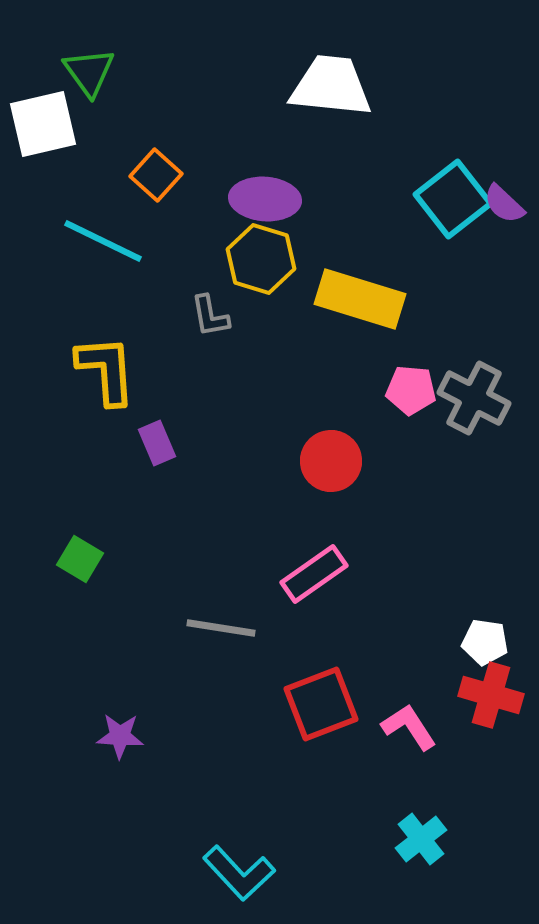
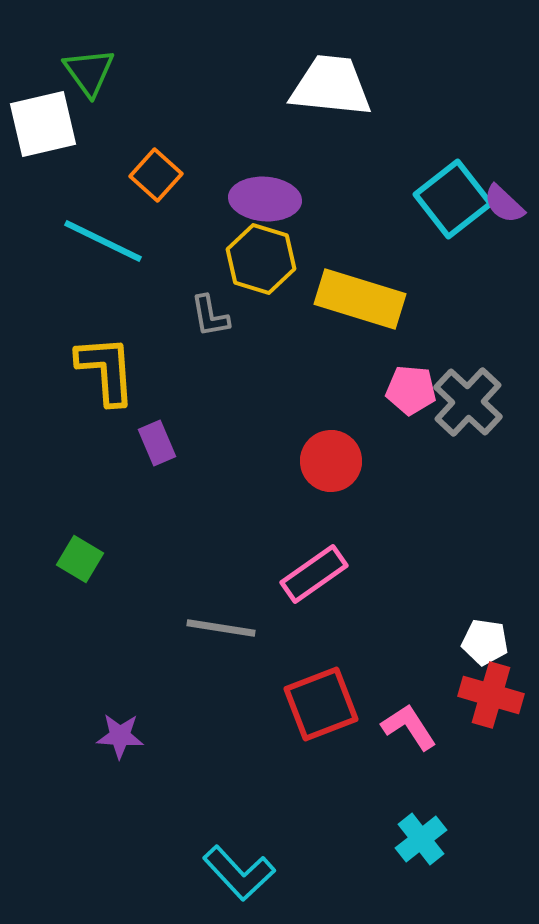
gray cross: moved 6 px left, 4 px down; rotated 16 degrees clockwise
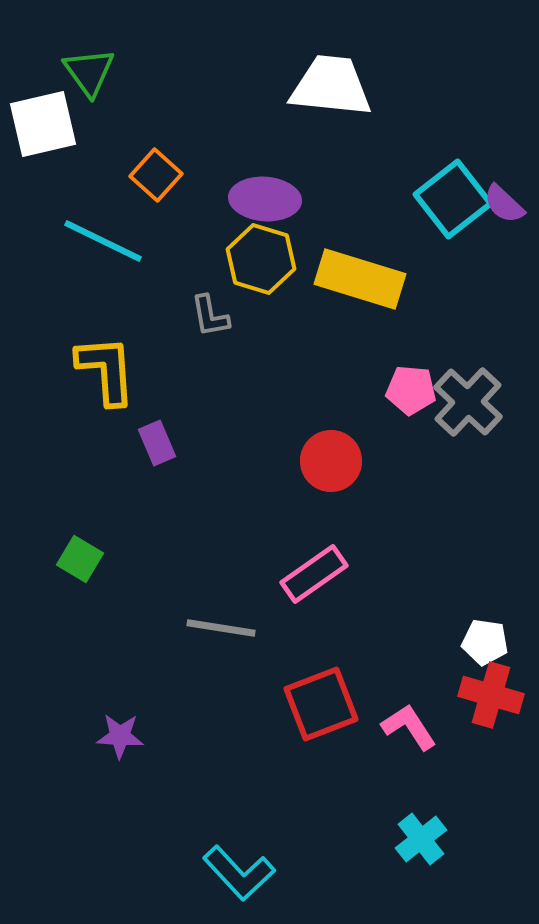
yellow rectangle: moved 20 px up
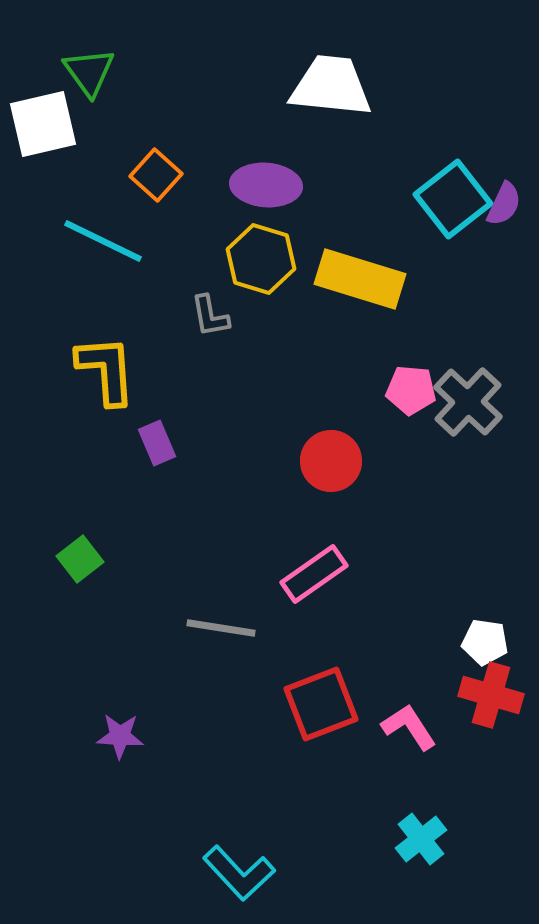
purple ellipse: moved 1 px right, 14 px up
purple semicircle: rotated 108 degrees counterclockwise
green square: rotated 21 degrees clockwise
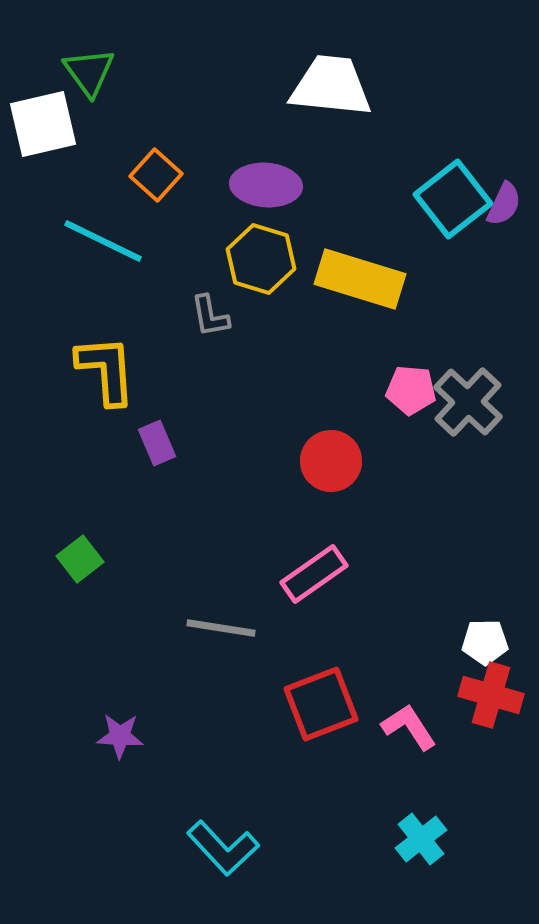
white pentagon: rotated 9 degrees counterclockwise
cyan L-shape: moved 16 px left, 25 px up
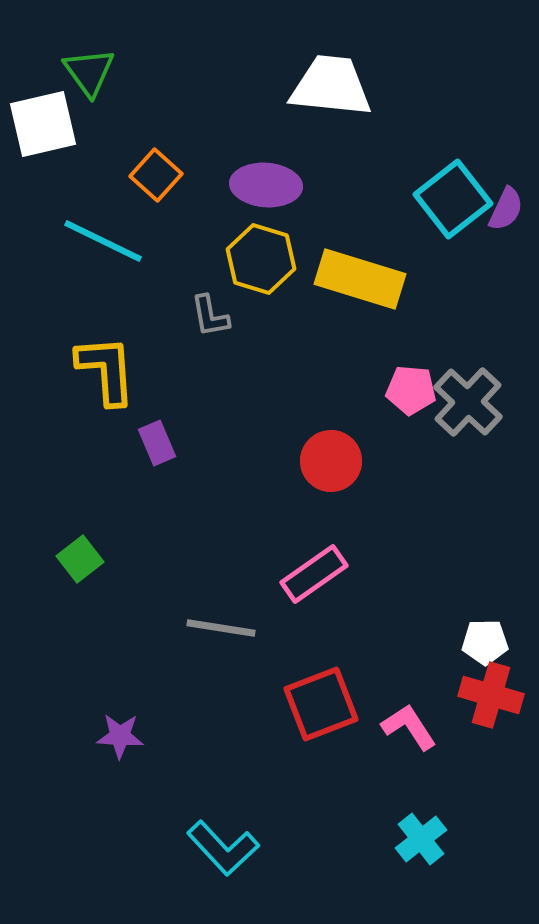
purple semicircle: moved 2 px right, 5 px down
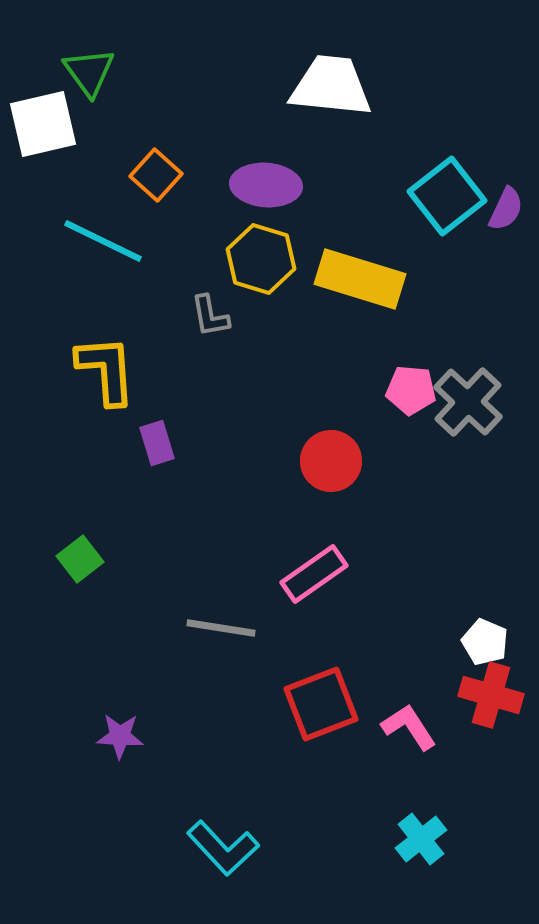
cyan square: moved 6 px left, 3 px up
purple rectangle: rotated 6 degrees clockwise
white pentagon: rotated 24 degrees clockwise
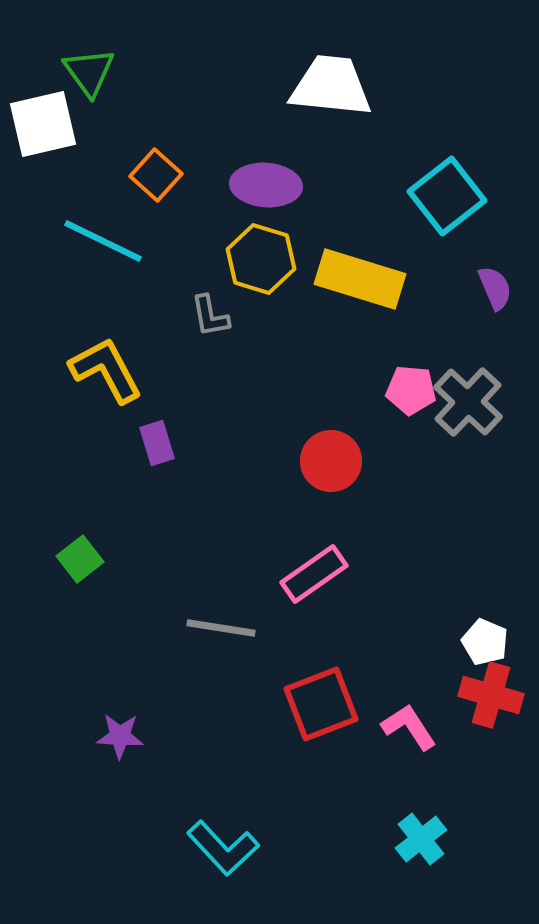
purple semicircle: moved 11 px left, 79 px down; rotated 48 degrees counterclockwise
yellow L-shape: rotated 24 degrees counterclockwise
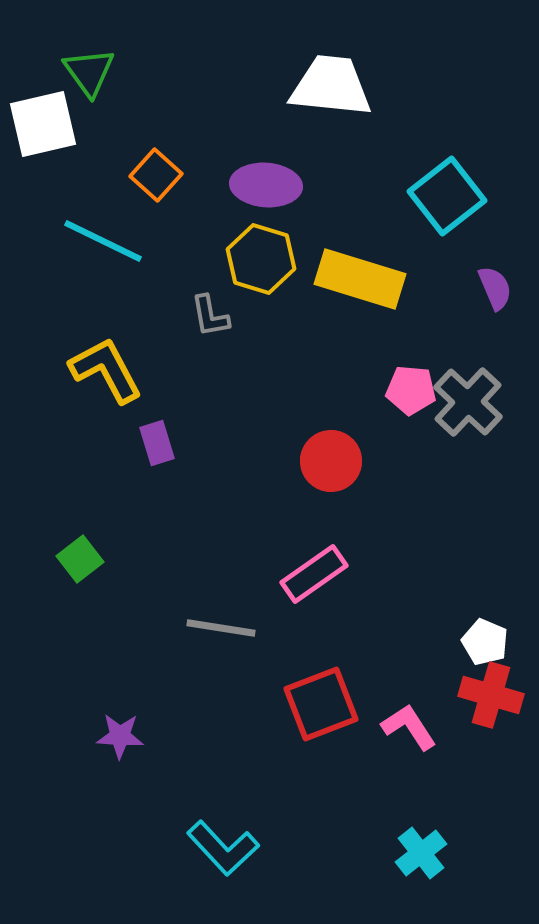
cyan cross: moved 14 px down
